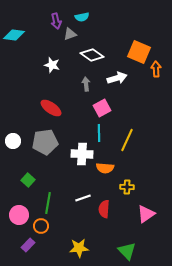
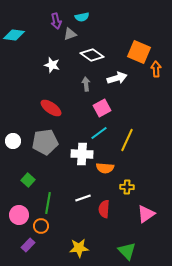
cyan line: rotated 54 degrees clockwise
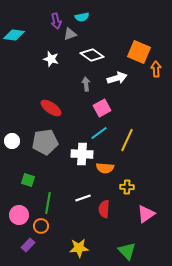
white star: moved 1 px left, 6 px up
white circle: moved 1 px left
green square: rotated 24 degrees counterclockwise
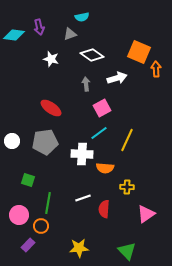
purple arrow: moved 17 px left, 6 px down
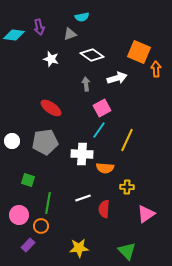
cyan line: moved 3 px up; rotated 18 degrees counterclockwise
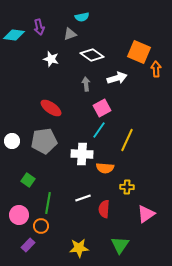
gray pentagon: moved 1 px left, 1 px up
green square: rotated 16 degrees clockwise
green triangle: moved 7 px left, 6 px up; rotated 18 degrees clockwise
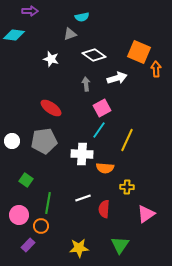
purple arrow: moved 9 px left, 16 px up; rotated 77 degrees counterclockwise
white diamond: moved 2 px right
green square: moved 2 px left
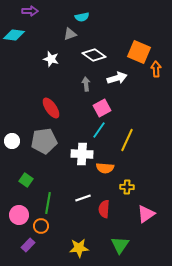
red ellipse: rotated 20 degrees clockwise
